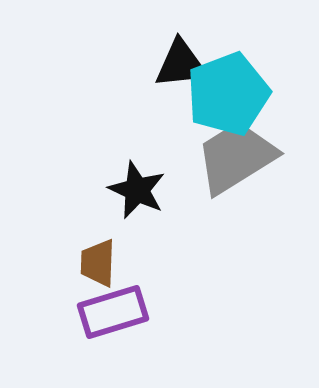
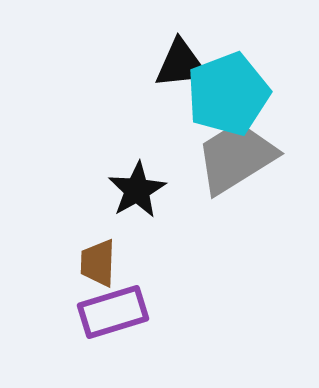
black star: rotated 18 degrees clockwise
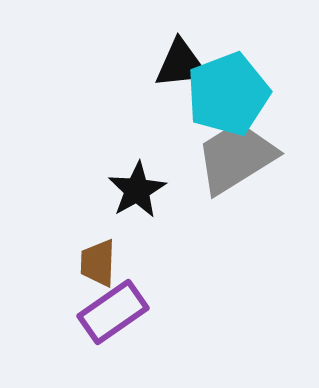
purple rectangle: rotated 18 degrees counterclockwise
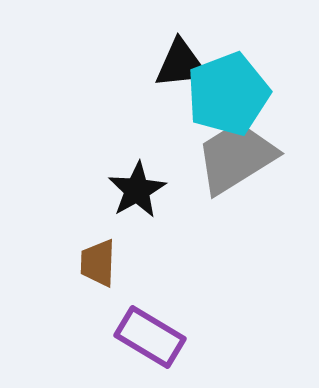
purple rectangle: moved 37 px right, 25 px down; rotated 66 degrees clockwise
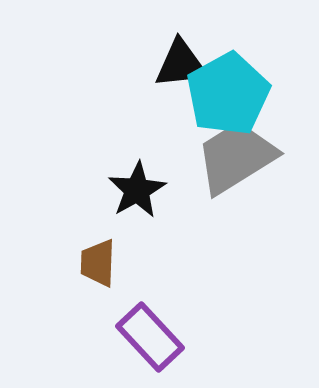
cyan pentagon: rotated 8 degrees counterclockwise
purple rectangle: rotated 16 degrees clockwise
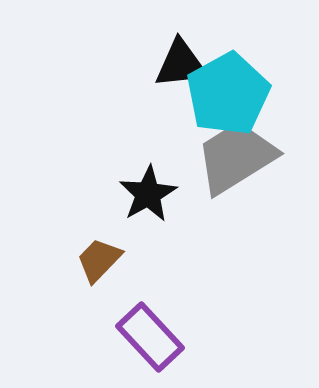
black star: moved 11 px right, 4 px down
brown trapezoid: moved 1 px right, 3 px up; rotated 42 degrees clockwise
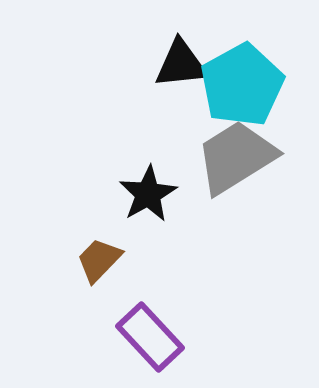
cyan pentagon: moved 14 px right, 9 px up
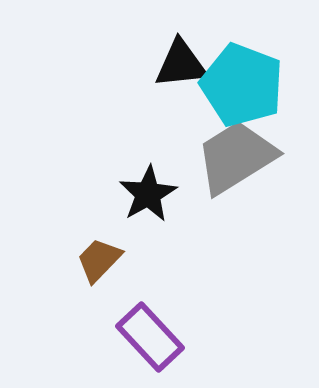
cyan pentagon: rotated 22 degrees counterclockwise
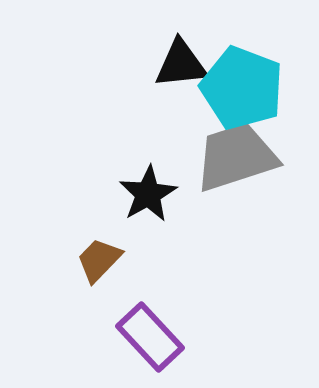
cyan pentagon: moved 3 px down
gray trapezoid: rotated 14 degrees clockwise
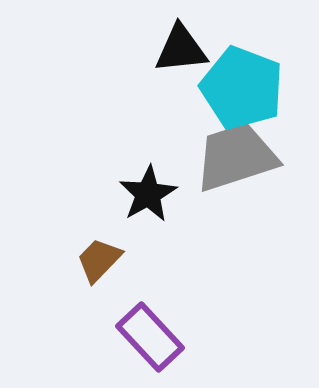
black triangle: moved 15 px up
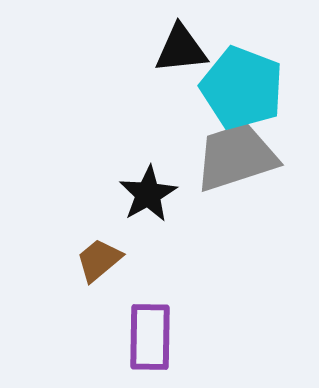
brown trapezoid: rotated 6 degrees clockwise
purple rectangle: rotated 44 degrees clockwise
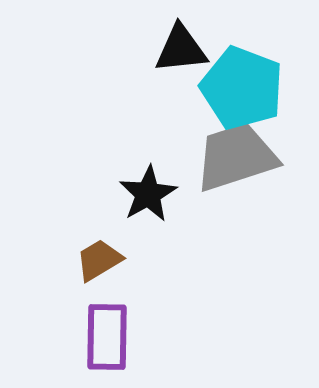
brown trapezoid: rotated 9 degrees clockwise
purple rectangle: moved 43 px left
